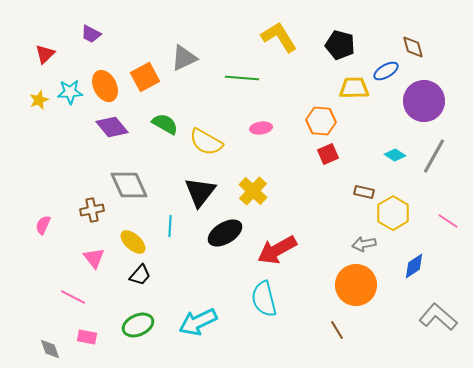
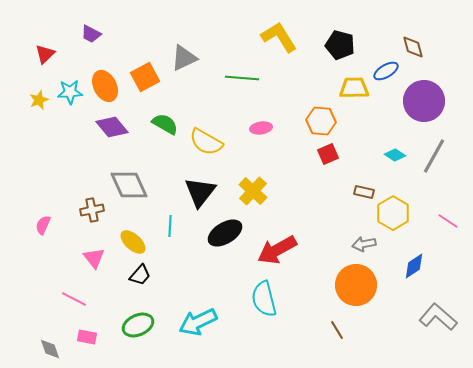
pink line at (73, 297): moved 1 px right, 2 px down
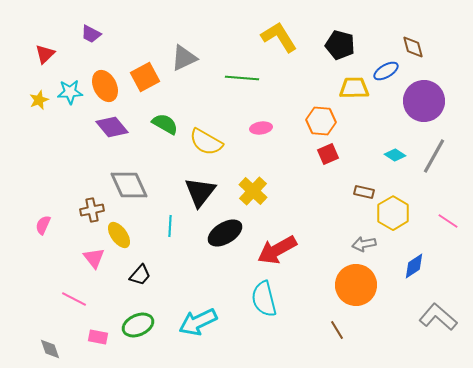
yellow ellipse at (133, 242): moved 14 px left, 7 px up; rotated 12 degrees clockwise
pink rectangle at (87, 337): moved 11 px right
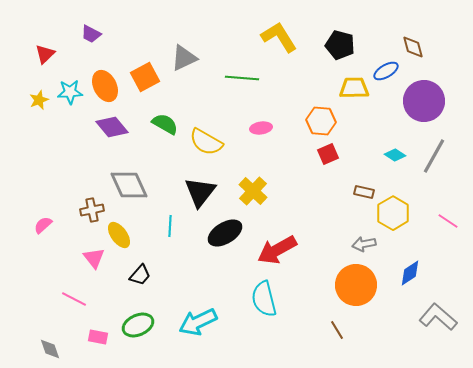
pink semicircle at (43, 225): rotated 24 degrees clockwise
blue diamond at (414, 266): moved 4 px left, 7 px down
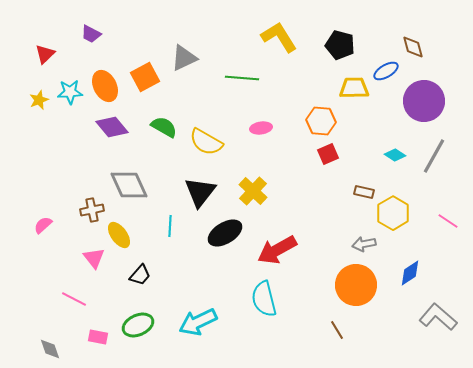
green semicircle at (165, 124): moved 1 px left, 3 px down
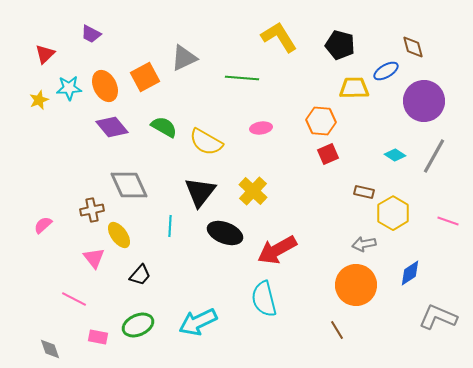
cyan star at (70, 92): moved 1 px left, 4 px up
pink line at (448, 221): rotated 15 degrees counterclockwise
black ellipse at (225, 233): rotated 52 degrees clockwise
gray L-shape at (438, 317): rotated 18 degrees counterclockwise
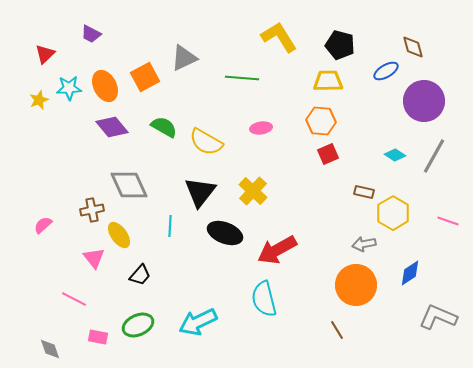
yellow trapezoid at (354, 88): moved 26 px left, 7 px up
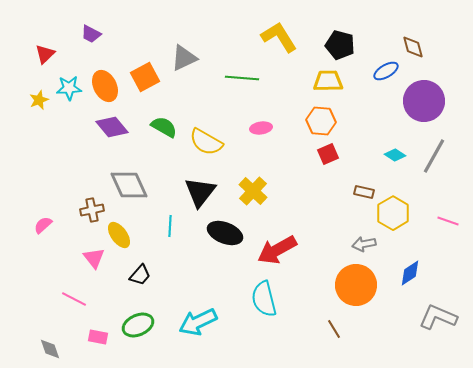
brown line at (337, 330): moved 3 px left, 1 px up
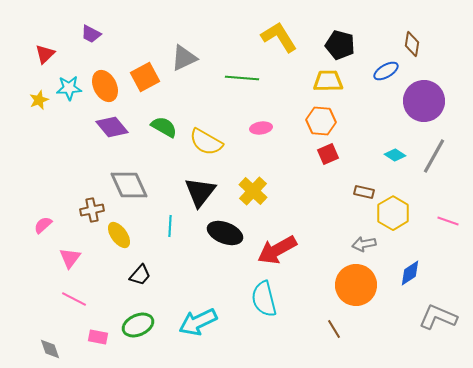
brown diamond at (413, 47): moved 1 px left, 3 px up; rotated 25 degrees clockwise
pink triangle at (94, 258): moved 24 px left; rotated 15 degrees clockwise
